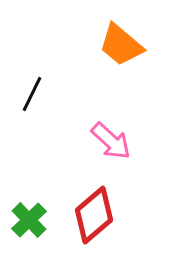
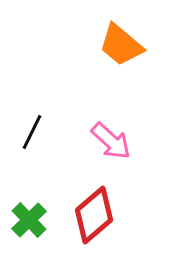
black line: moved 38 px down
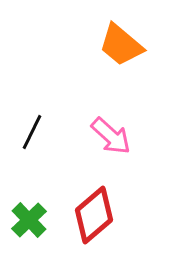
pink arrow: moved 5 px up
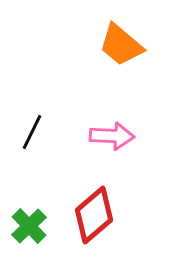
pink arrow: moved 1 px right; rotated 39 degrees counterclockwise
green cross: moved 6 px down
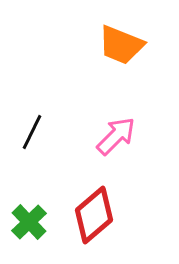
orange trapezoid: rotated 18 degrees counterclockwise
pink arrow: moved 4 px right; rotated 48 degrees counterclockwise
green cross: moved 4 px up
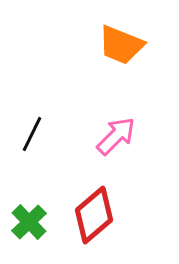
black line: moved 2 px down
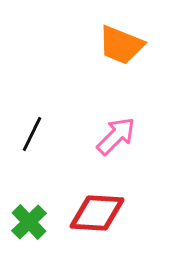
red diamond: moved 3 px right, 2 px up; rotated 44 degrees clockwise
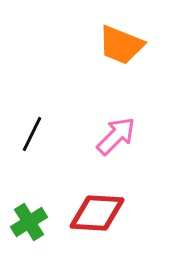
green cross: rotated 12 degrees clockwise
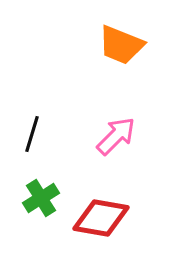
black line: rotated 9 degrees counterclockwise
red diamond: moved 4 px right, 5 px down; rotated 6 degrees clockwise
green cross: moved 12 px right, 24 px up
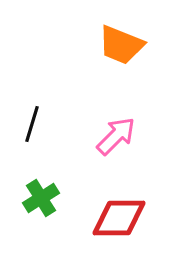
black line: moved 10 px up
red diamond: moved 18 px right; rotated 10 degrees counterclockwise
